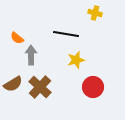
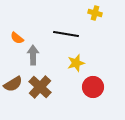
gray arrow: moved 2 px right
yellow star: moved 3 px down
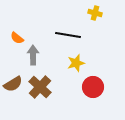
black line: moved 2 px right, 1 px down
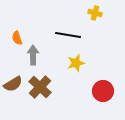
orange semicircle: rotated 32 degrees clockwise
red circle: moved 10 px right, 4 px down
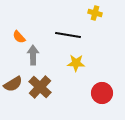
orange semicircle: moved 2 px right, 1 px up; rotated 24 degrees counterclockwise
yellow star: rotated 18 degrees clockwise
red circle: moved 1 px left, 2 px down
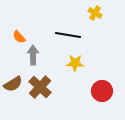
yellow cross: rotated 16 degrees clockwise
yellow star: moved 1 px left
red circle: moved 2 px up
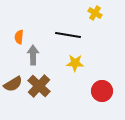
orange semicircle: rotated 48 degrees clockwise
brown cross: moved 1 px left, 1 px up
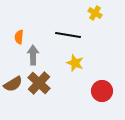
yellow star: rotated 18 degrees clockwise
brown cross: moved 3 px up
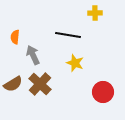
yellow cross: rotated 32 degrees counterclockwise
orange semicircle: moved 4 px left
gray arrow: rotated 24 degrees counterclockwise
brown cross: moved 1 px right, 1 px down
red circle: moved 1 px right, 1 px down
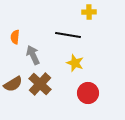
yellow cross: moved 6 px left, 1 px up
red circle: moved 15 px left, 1 px down
